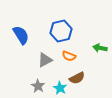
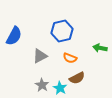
blue hexagon: moved 1 px right
blue semicircle: moved 7 px left, 1 px down; rotated 60 degrees clockwise
orange semicircle: moved 1 px right, 2 px down
gray triangle: moved 5 px left, 4 px up
gray star: moved 4 px right, 1 px up
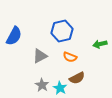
green arrow: moved 4 px up; rotated 24 degrees counterclockwise
orange semicircle: moved 1 px up
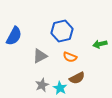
gray star: rotated 16 degrees clockwise
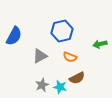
cyan star: moved 1 px up; rotated 16 degrees counterclockwise
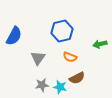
gray triangle: moved 2 px left, 2 px down; rotated 28 degrees counterclockwise
gray star: rotated 16 degrees clockwise
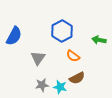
blue hexagon: rotated 15 degrees counterclockwise
green arrow: moved 1 px left, 4 px up; rotated 24 degrees clockwise
orange semicircle: moved 3 px right, 1 px up; rotated 16 degrees clockwise
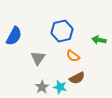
blue hexagon: rotated 15 degrees clockwise
gray star: moved 2 px down; rotated 24 degrees counterclockwise
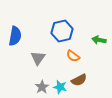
blue semicircle: moved 1 px right; rotated 18 degrees counterclockwise
brown semicircle: moved 2 px right, 2 px down
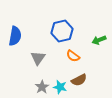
green arrow: rotated 32 degrees counterclockwise
